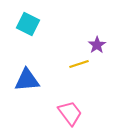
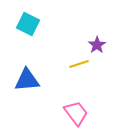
pink trapezoid: moved 6 px right
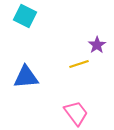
cyan square: moved 3 px left, 8 px up
blue triangle: moved 1 px left, 3 px up
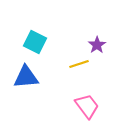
cyan square: moved 10 px right, 26 px down
pink trapezoid: moved 11 px right, 7 px up
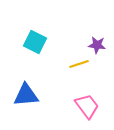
purple star: rotated 30 degrees counterclockwise
blue triangle: moved 18 px down
